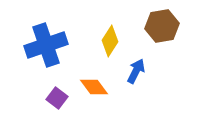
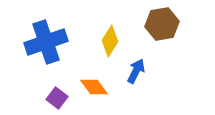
brown hexagon: moved 2 px up
blue cross: moved 3 px up
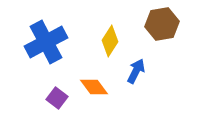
blue cross: rotated 9 degrees counterclockwise
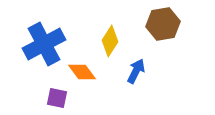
brown hexagon: moved 1 px right
blue cross: moved 2 px left, 2 px down
orange diamond: moved 12 px left, 15 px up
purple square: rotated 25 degrees counterclockwise
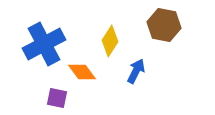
brown hexagon: moved 1 px right, 1 px down; rotated 20 degrees clockwise
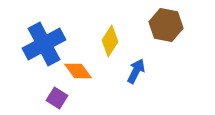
brown hexagon: moved 2 px right
orange diamond: moved 4 px left, 1 px up
purple square: rotated 20 degrees clockwise
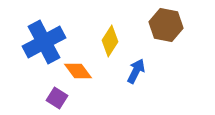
blue cross: moved 2 px up
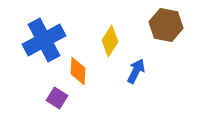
blue cross: moved 2 px up
orange diamond: rotated 40 degrees clockwise
